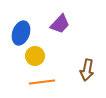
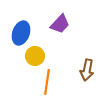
orange line: moved 5 px right; rotated 75 degrees counterclockwise
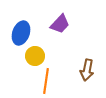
orange line: moved 1 px left, 1 px up
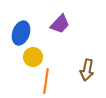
yellow circle: moved 2 px left, 1 px down
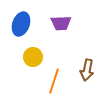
purple trapezoid: moved 1 px right, 1 px up; rotated 45 degrees clockwise
blue ellipse: moved 9 px up
orange line: moved 8 px right; rotated 10 degrees clockwise
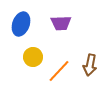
brown arrow: moved 3 px right, 5 px up
orange line: moved 5 px right, 10 px up; rotated 25 degrees clockwise
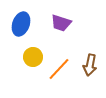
purple trapezoid: rotated 20 degrees clockwise
orange line: moved 2 px up
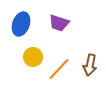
purple trapezoid: moved 2 px left
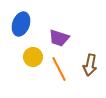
purple trapezoid: moved 15 px down
orange line: rotated 70 degrees counterclockwise
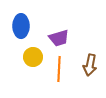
blue ellipse: moved 2 px down; rotated 20 degrees counterclockwise
purple trapezoid: rotated 35 degrees counterclockwise
orange line: rotated 30 degrees clockwise
